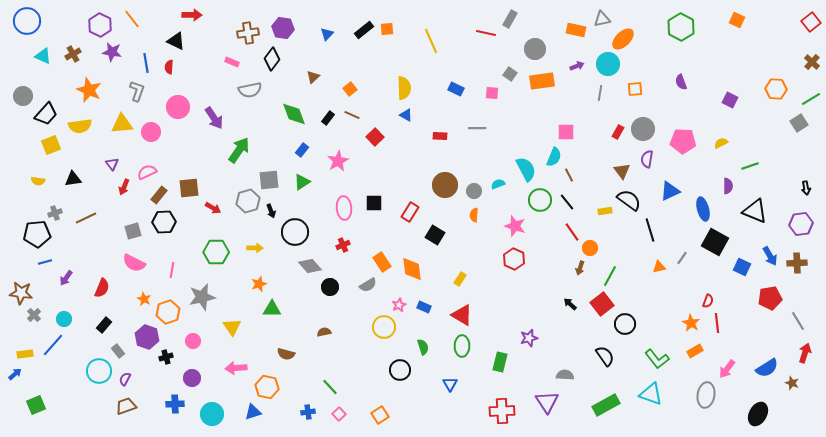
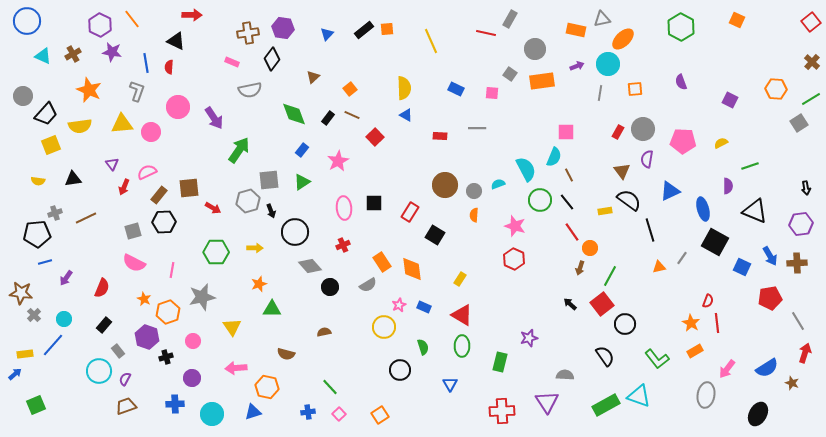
cyan triangle at (651, 394): moved 12 px left, 2 px down
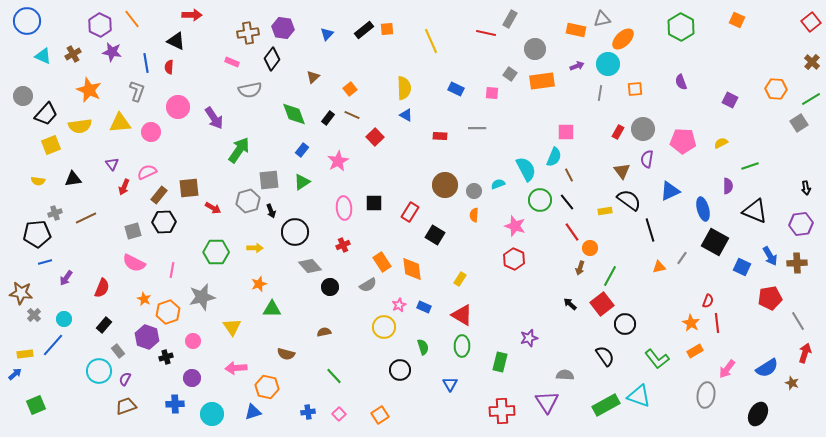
yellow triangle at (122, 124): moved 2 px left, 1 px up
green line at (330, 387): moved 4 px right, 11 px up
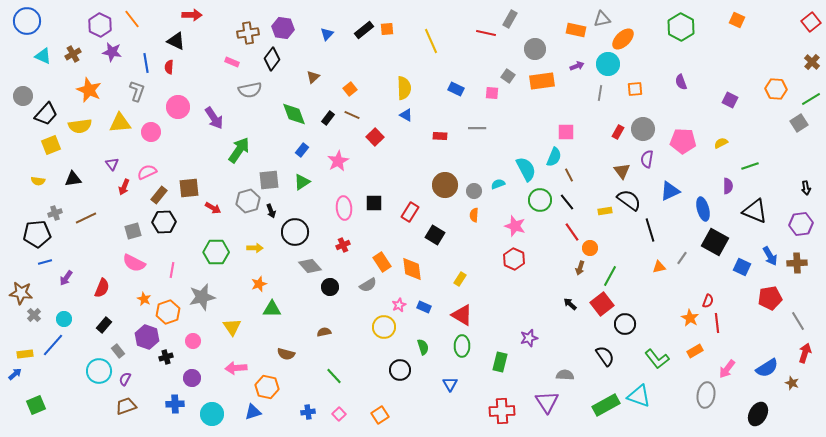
gray square at (510, 74): moved 2 px left, 2 px down
orange star at (691, 323): moved 1 px left, 5 px up
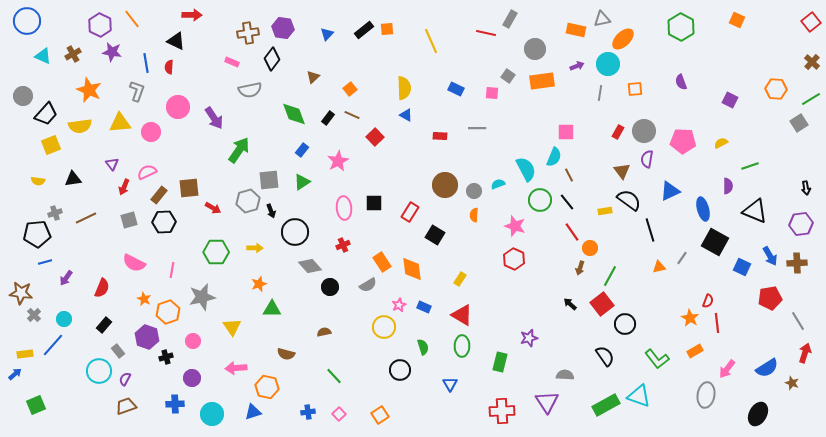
gray circle at (643, 129): moved 1 px right, 2 px down
gray square at (133, 231): moved 4 px left, 11 px up
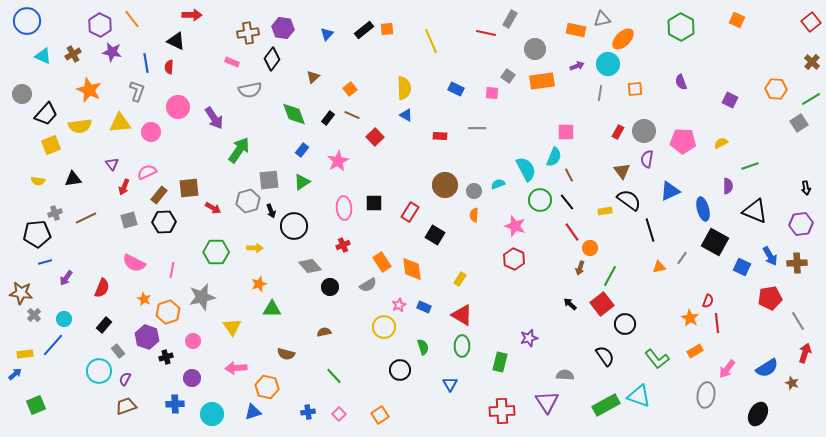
gray circle at (23, 96): moved 1 px left, 2 px up
black circle at (295, 232): moved 1 px left, 6 px up
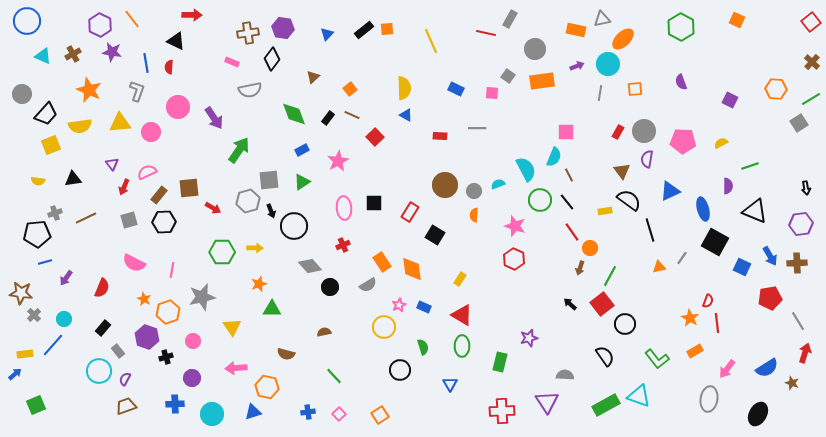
blue rectangle at (302, 150): rotated 24 degrees clockwise
green hexagon at (216, 252): moved 6 px right
black rectangle at (104, 325): moved 1 px left, 3 px down
gray ellipse at (706, 395): moved 3 px right, 4 px down
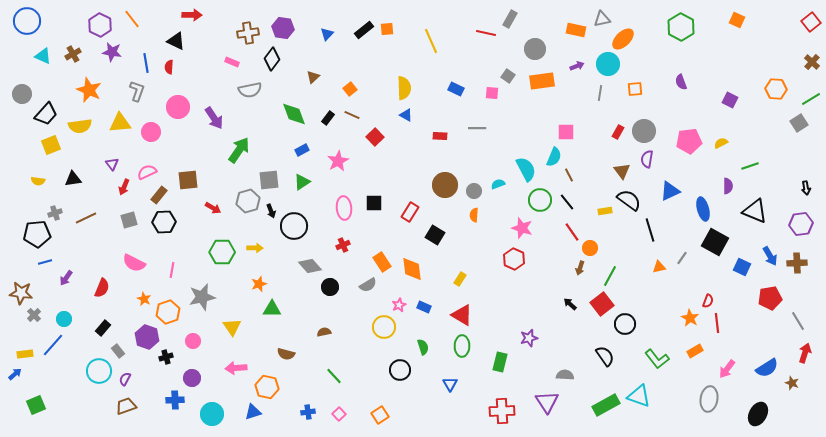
pink pentagon at (683, 141): moved 6 px right; rotated 10 degrees counterclockwise
brown square at (189, 188): moved 1 px left, 8 px up
pink star at (515, 226): moved 7 px right, 2 px down
blue cross at (175, 404): moved 4 px up
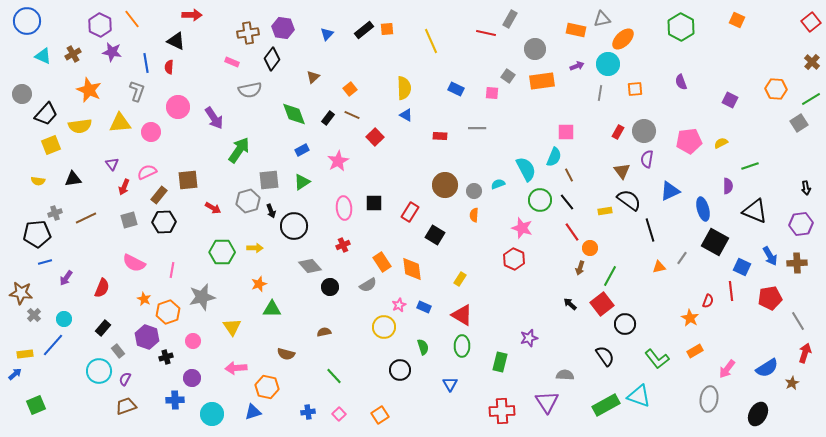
red line at (717, 323): moved 14 px right, 32 px up
brown star at (792, 383): rotated 24 degrees clockwise
